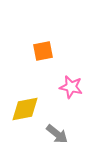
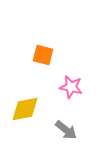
orange square: moved 4 px down; rotated 25 degrees clockwise
gray arrow: moved 9 px right, 4 px up
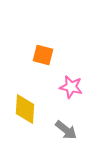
yellow diamond: rotated 76 degrees counterclockwise
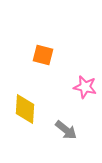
pink star: moved 14 px right
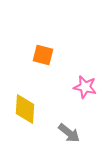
gray arrow: moved 3 px right, 3 px down
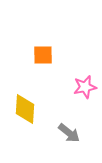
orange square: rotated 15 degrees counterclockwise
pink star: rotated 25 degrees counterclockwise
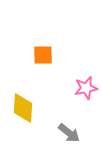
pink star: moved 1 px right, 1 px down
yellow diamond: moved 2 px left, 1 px up
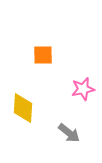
pink star: moved 3 px left, 1 px down
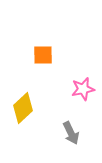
yellow diamond: rotated 44 degrees clockwise
gray arrow: moved 2 px right; rotated 25 degrees clockwise
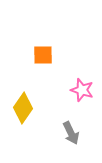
pink star: moved 1 px left, 1 px down; rotated 30 degrees clockwise
yellow diamond: rotated 12 degrees counterclockwise
